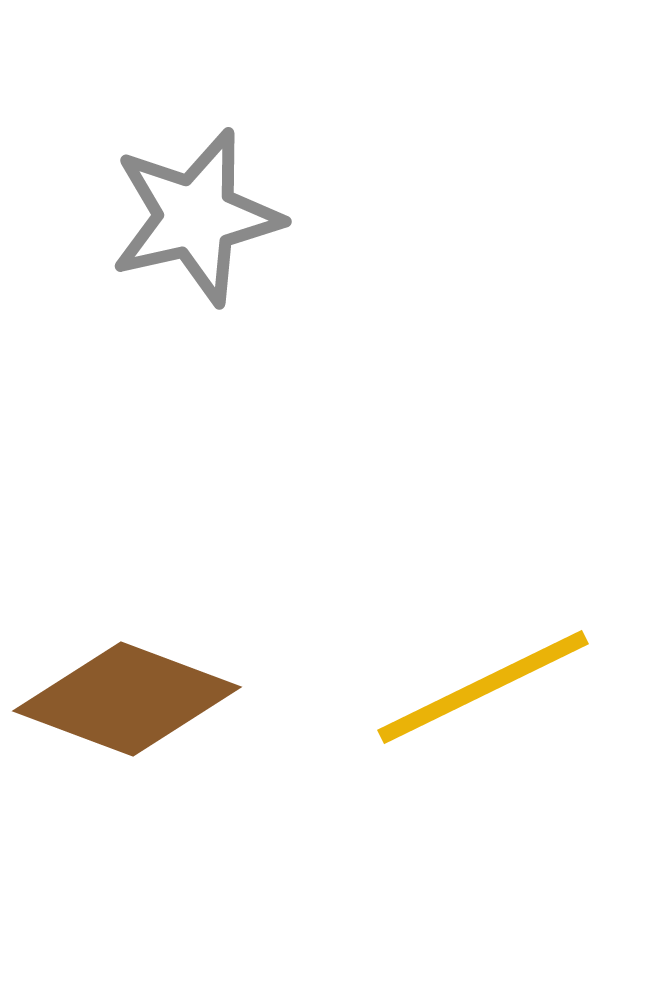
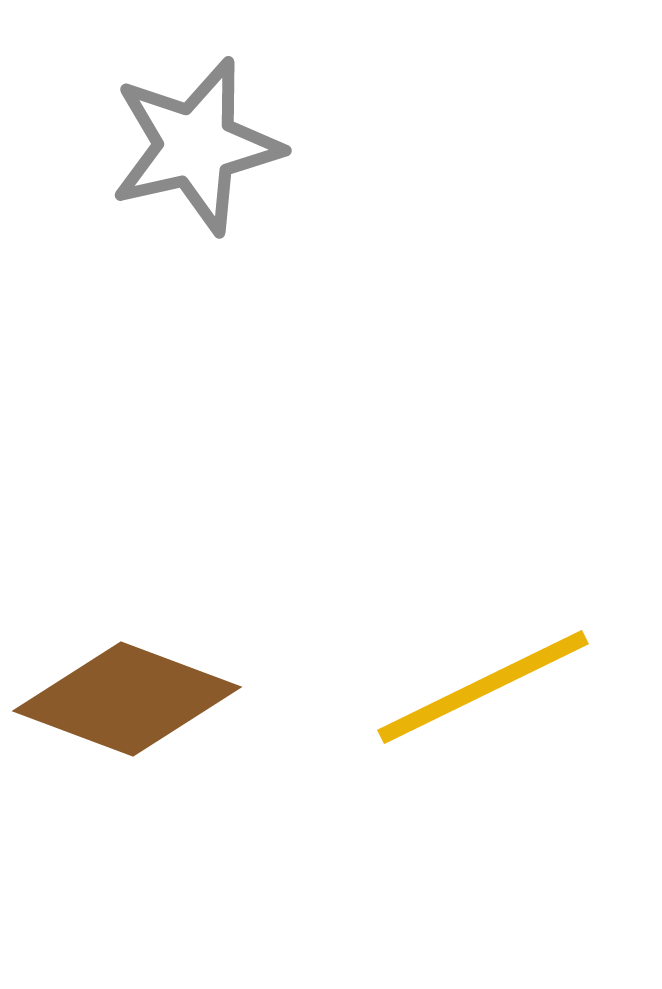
gray star: moved 71 px up
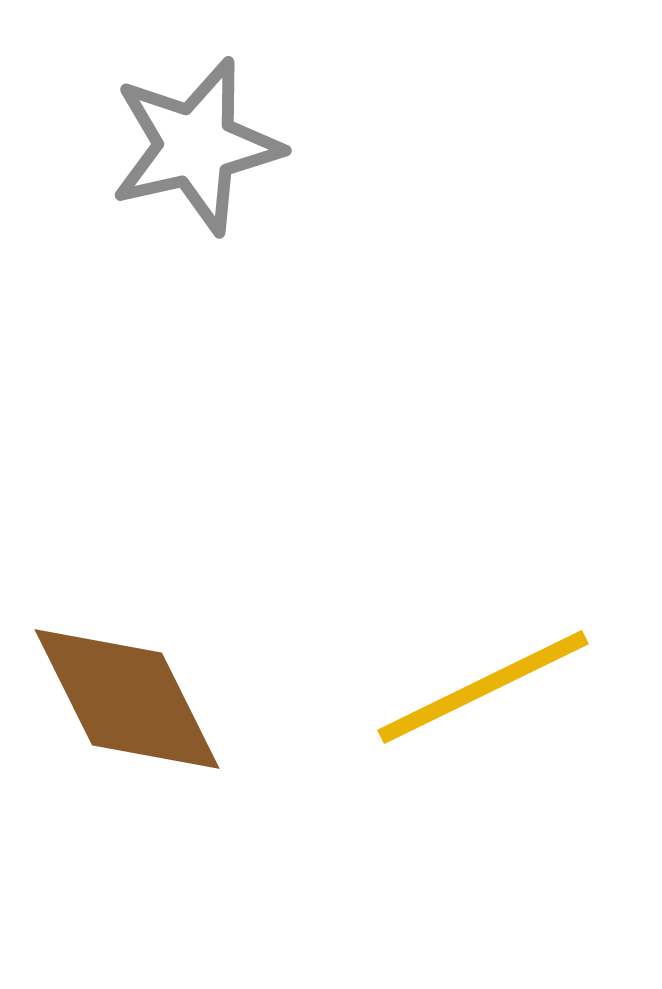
brown diamond: rotated 43 degrees clockwise
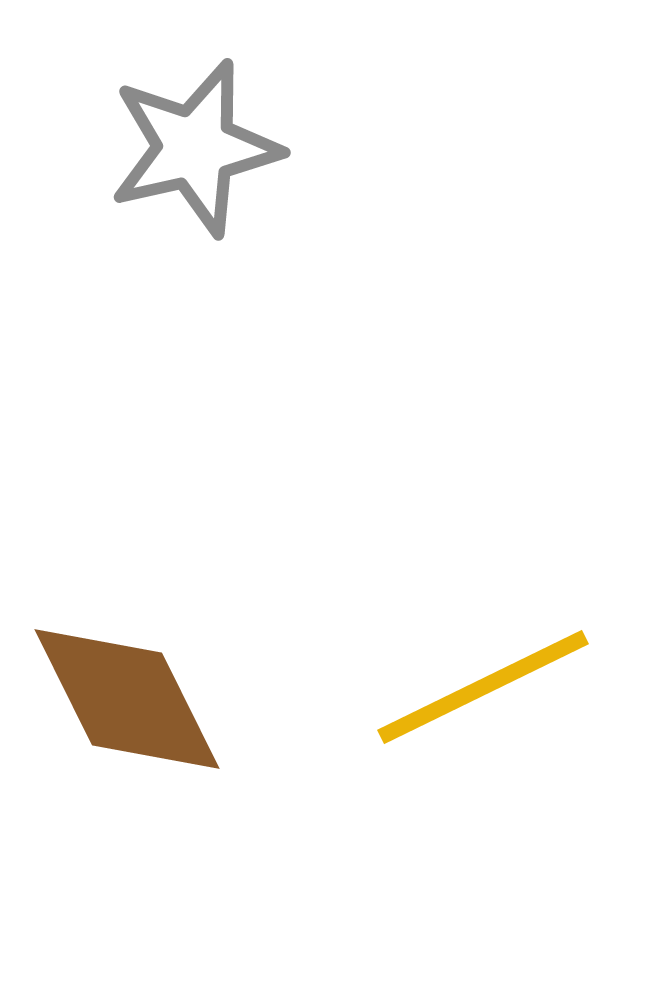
gray star: moved 1 px left, 2 px down
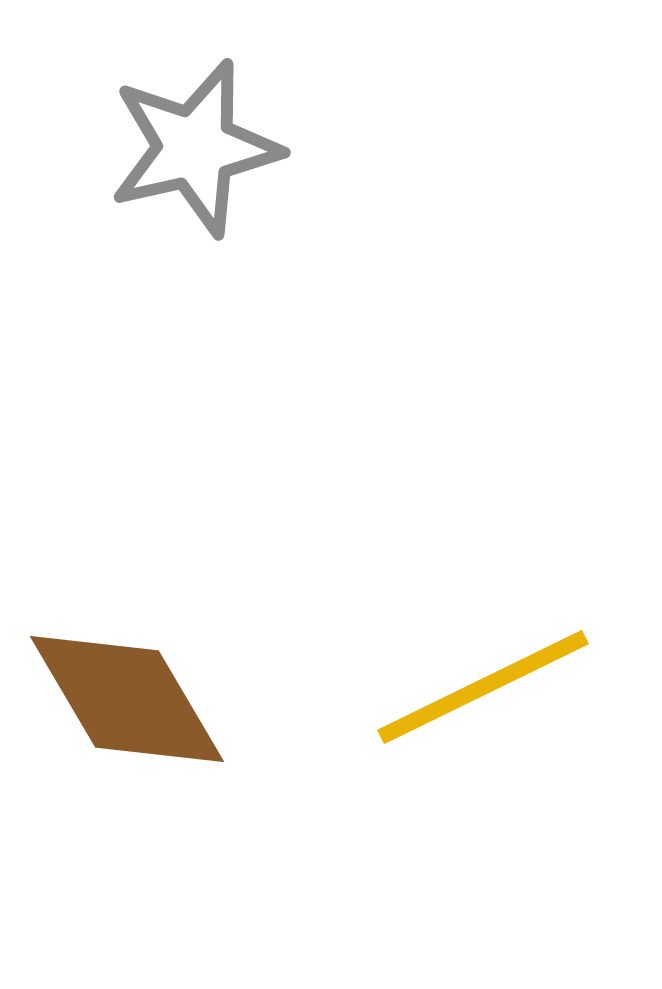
brown diamond: rotated 4 degrees counterclockwise
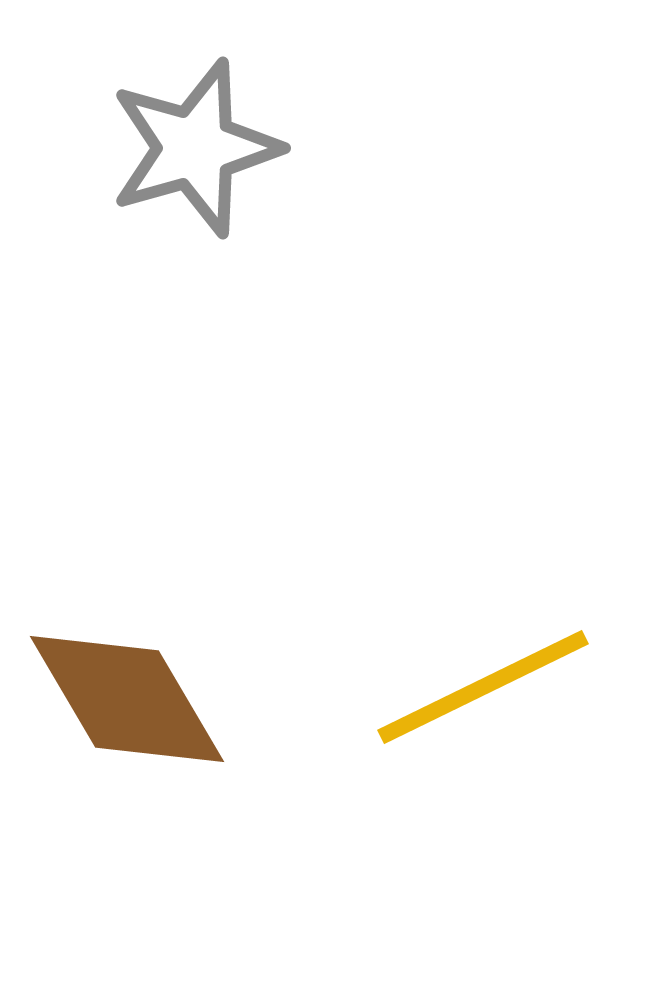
gray star: rotated 3 degrees counterclockwise
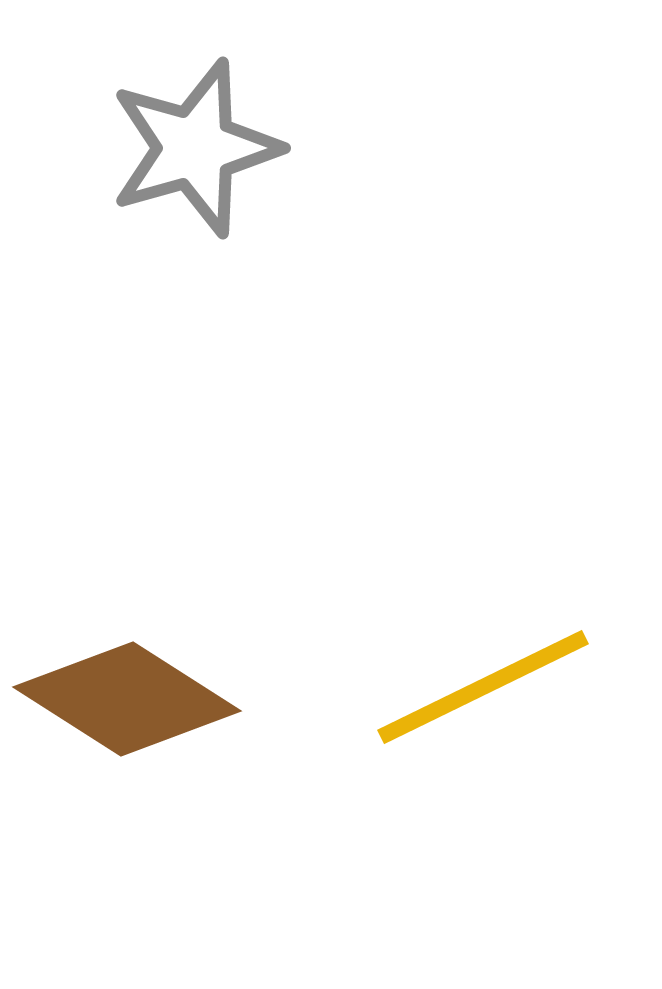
brown diamond: rotated 27 degrees counterclockwise
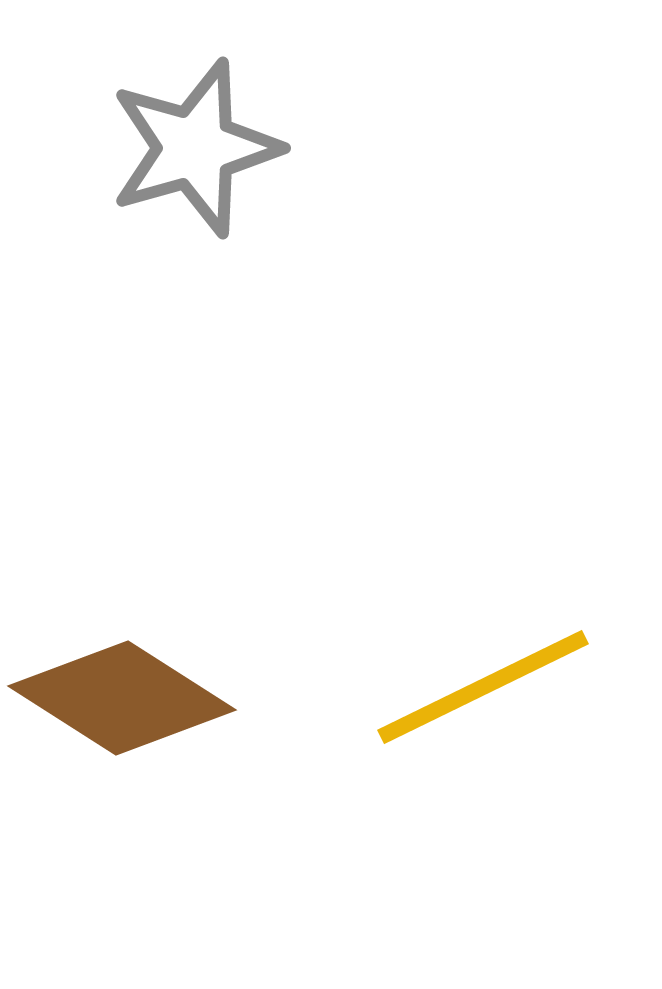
brown diamond: moved 5 px left, 1 px up
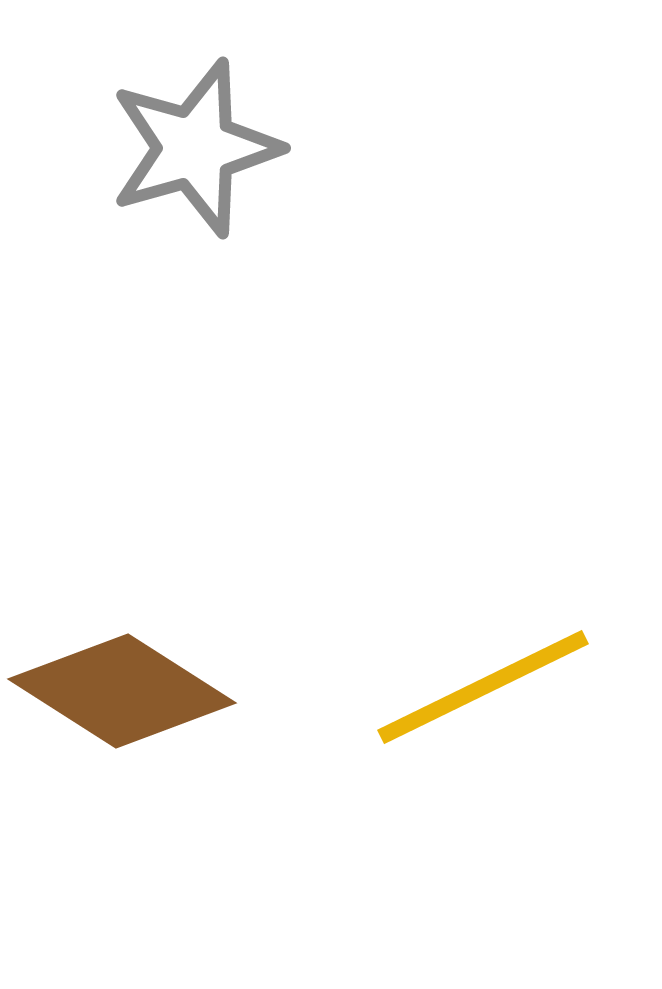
brown diamond: moved 7 px up
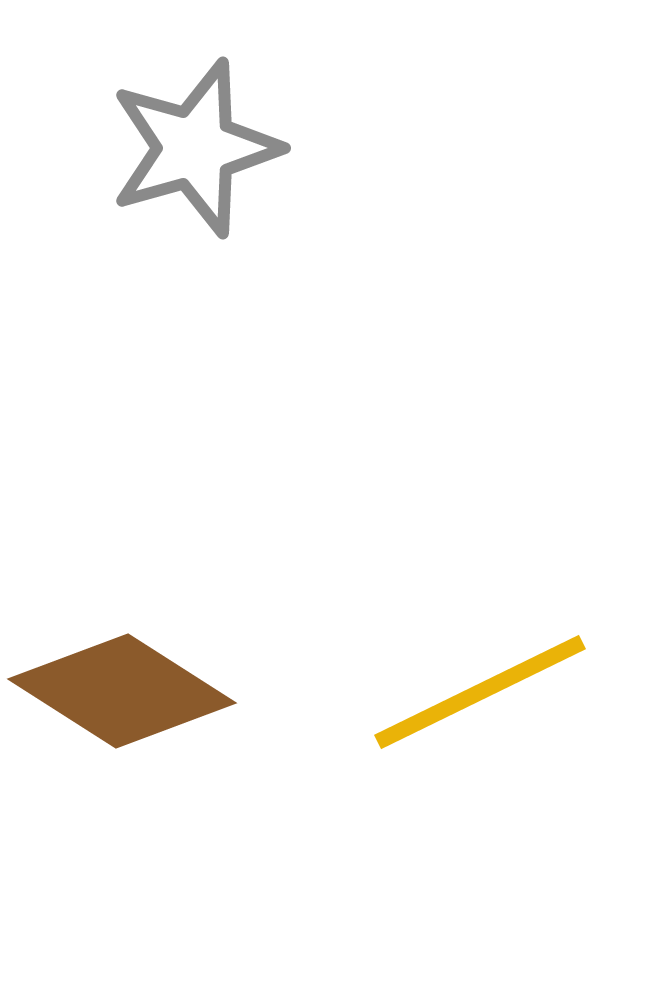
yellow line: moved 3 px left, 5 px down
